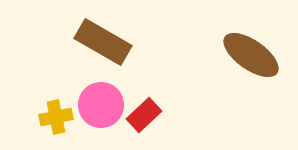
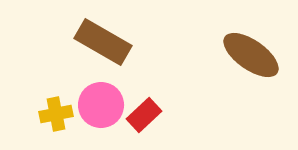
yellow cross: moved 3 px up
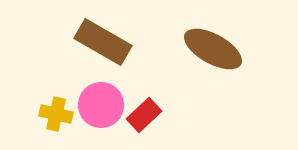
brown ellipse: moved 38 px left, 6 px up; rotated 6 degrees counterclockwise
yellow cross: rotated 24 degrees clockwise
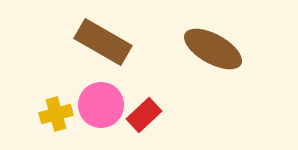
yellow cross: rotated 28 degrees counterclockwise
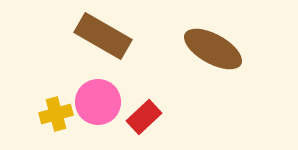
brown rectangle: moved 6 px up
pink circle: moved 3 px left, 3 px up
red rectangle: moved 2 px down
